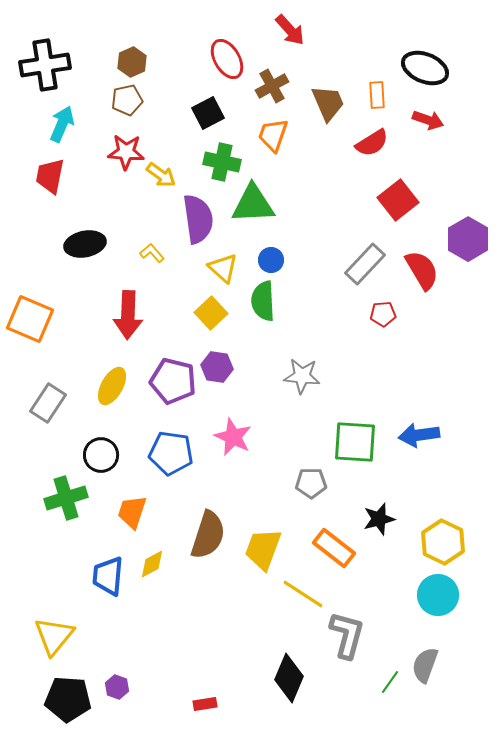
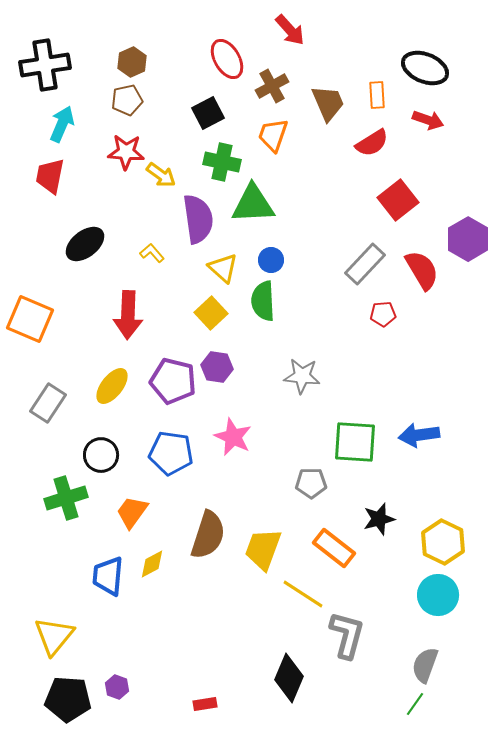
black ellipse at (85, 244): rotated 27 degrees counterclockwise
yellow ellipse at (112, 386): rotated 9 degrees clockwise
orange trapezoid at (132, 512): rotated 18 degrees clockwise
green line at (390, 682): moved 25 px right, 22 px down
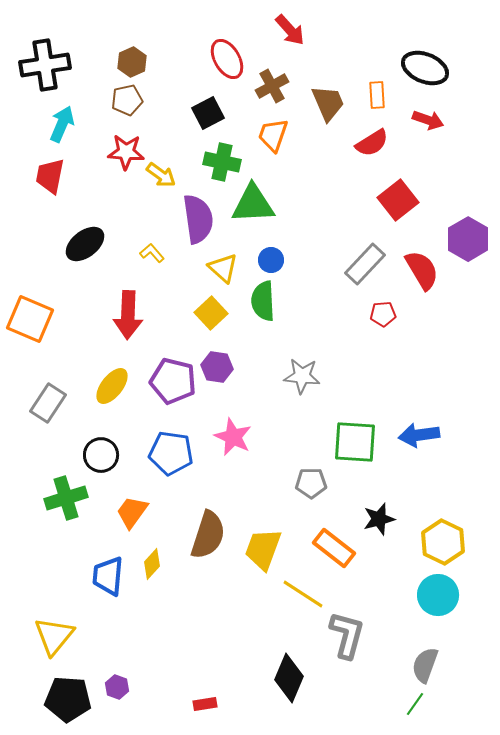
yellow diamond at (152, 564): rotated 20 degrees counterclockwise
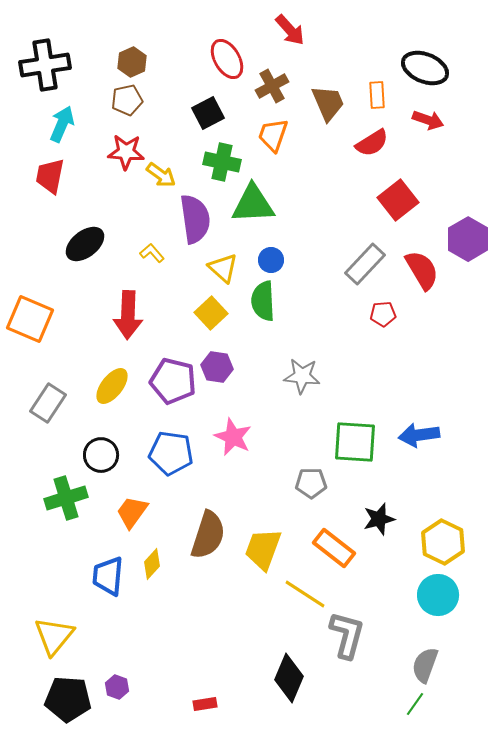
purple semicircle at (198, 219): moved 3 px left
yellow line at (303, 594): moved 2 px right
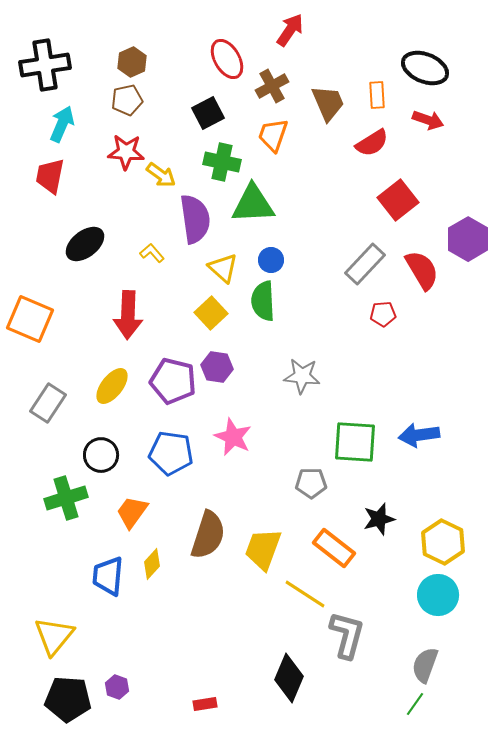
red arrow at (290, 30): rotated 104 degrees counterclockwise
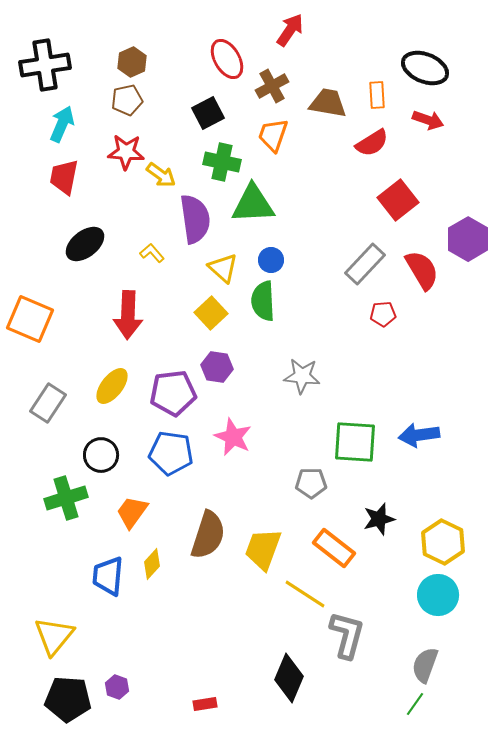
brown trapezoid at (328, 103): rotated 57 degrees counterclockwise
red trapezoid at (50, 176): moved 14 px right, 1 px down
purple pentagon at (173, 381): moved 12 px down; rotated 21 degrees counterclockwise
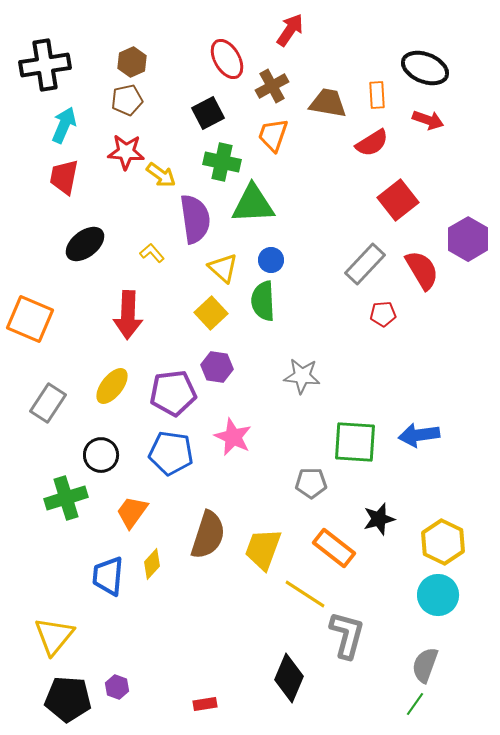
cyan arrow at (62, 124): moved 2 px right, 1 px down
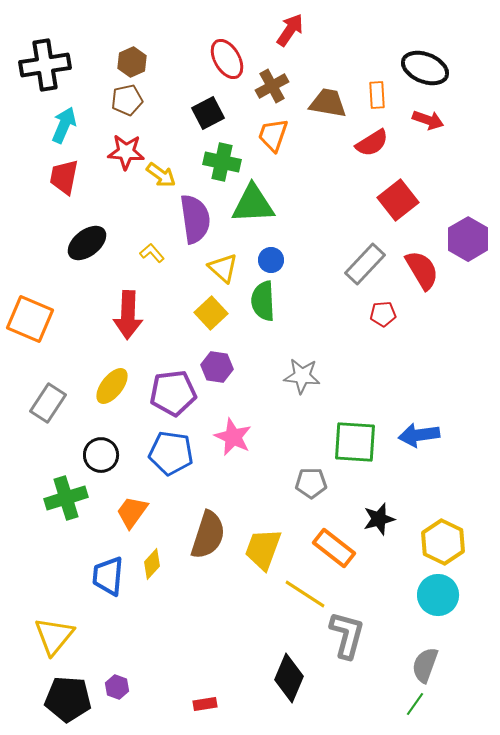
black ellipse at (85, 244): moved 2 px right, 1 px up
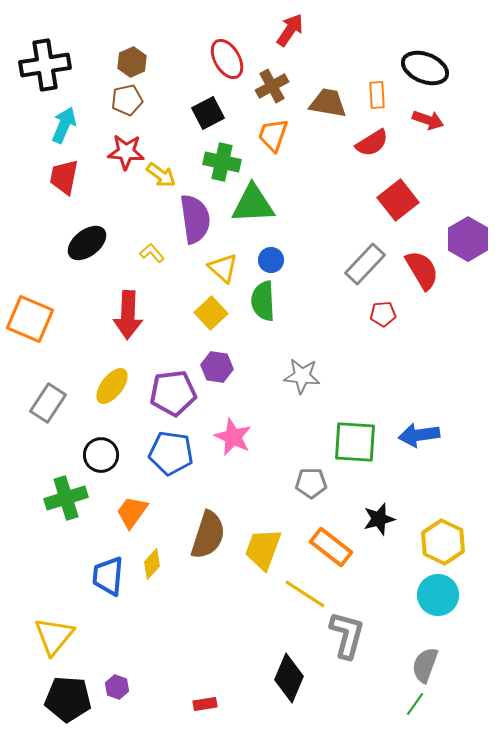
orange rectangle at (334, 548): moved 3 px left, 1 px up
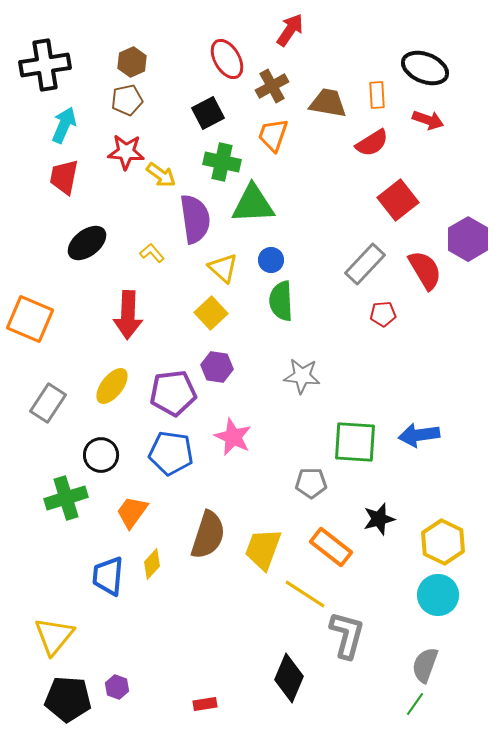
red semicircle at (422, 270): moved 3 px right
green semicircle at (263, 301): moved 18 px right
